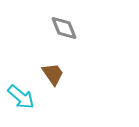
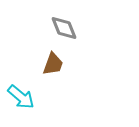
brown trapezoid: moved 10 px up; rotated 55 degrees clockwise
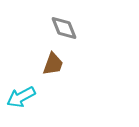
cyan arrow: rotated 112 degrees clockwise
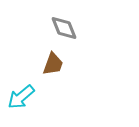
cyan arrow: rotated 12 degrees counterclockwise
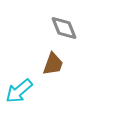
cyan arrow: moved 2 px left, 6 px up
